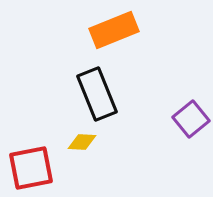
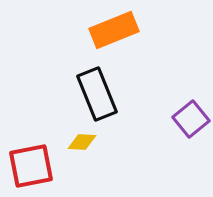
red square: moved 2 px up
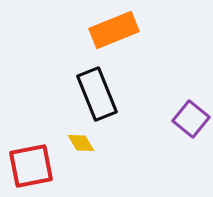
purple square: rotated 12 degrees counterclockwise
yellow diamond: moved 1 px left, 1 px down; rotated 56 degrees clockwise
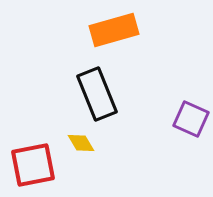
orange rectangle: rotated 6 degrees clockwise
purple square: rotated 15 degrees counterclockwise
red square: moved 2 px right, 1 px up
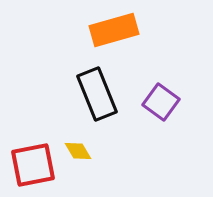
purple square: moved 30 px left, 17 px up; rotated 12 degrees clockwise
yellow diamond: moved 3 px left, 8 px down
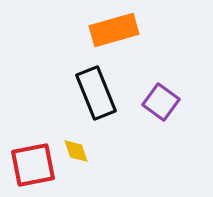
black rectangle: moved 1 px left, 1 px up
yellow diamond: moved 2 px left; rotated 12 degrees clockwise
